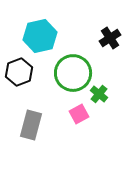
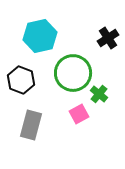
black cross: moved 2 px left
black hexagon: moved 2 px right, 8 px down; rotated 20 degrees counterclockwise
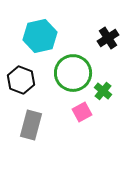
green cross: moved 4 px right, 3 px up
pink square: moved 3 px right, 2 px up
